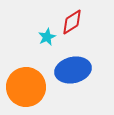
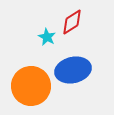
cyan star: rotated 18 degrees counterclockwise
orange circle: moved 5 px right, 1 px up
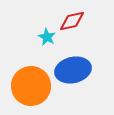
red diamond: moved 1 px up; rotated 20 degrees clockwise
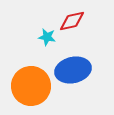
cyan star: rotated 18 degrees counterclockwise
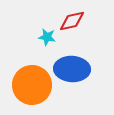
blue ellipse: moved 1 px left, 1 px up; rotated 16 degrees clockwise
orange circle: moved 1 px right, 1 px up
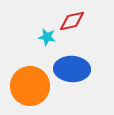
orange circle: moved 2 px left, 1 px down
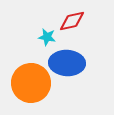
blue ellipse: moved 5 px left, 6 px up
orange circle: moved 1 px right, 3 px up
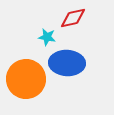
red diamond: moved 1 px right, 3 px up
orange circle: moved 5 px left, 4 px up
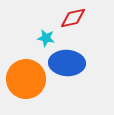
cyan star: moved 1 px left, 1 px down
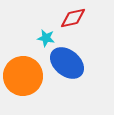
blue ellipse: rotated 36 degrees clockwise
orange circle: moved 3 px left, 3 px up
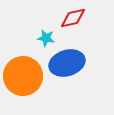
blue ellipse: rotated 56 degrees counterclockwise
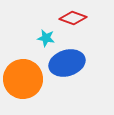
red diamond: rotated 32 degrees clockwise
orange circle: moved 3 px down
